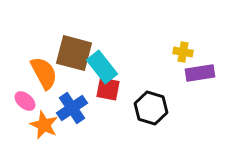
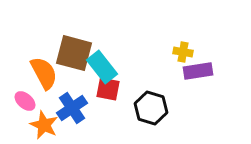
purple rectangle: moved 2 px left, 2 px up
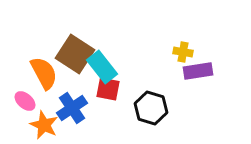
brown square: moved 1 px right, 1 px down; rotated 18 degrees clockwise
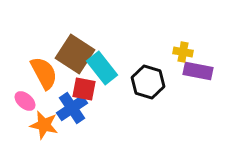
cyan rectangle: moved 1 px down
purple rectangle: rotated 20 degrees clockwise
red square: moved 24 px left
black hexagon: moved 3 px left, 26 px up
orange star: rotated 12 degrees counterclockwise
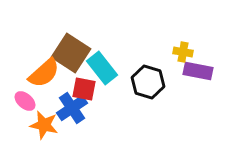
brown square: moved 4 px left, 1 px up
orange semicircle: rotated 76 degrees clockwise
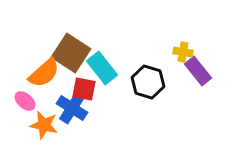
purple rectangle: rotated 40 degrees clockwise
blue cross: rotated 24 degrees counterclockwise
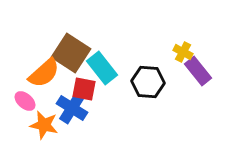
yellow cross: rotated 18 degrees clockwise
black hexagon: rotated 12 degrees counterclockwise
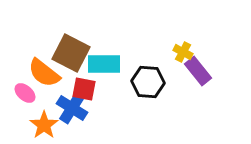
brown square: rotated 6 degrees counterclockwise
cyan rectangle: moved 2 px right, 4 px up; rotated 52 degrees counterclockwise
orange semicircle: rotated 80 degrees clockwise
pink ellipse: moved 8 px up
orange star: rotated 24 degrees clockwise
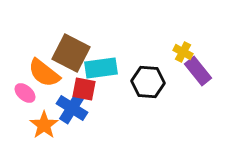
cyan rectangle: moved 3 px left, 4 px down; rotated 8 degrees counterclockwise
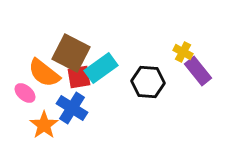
cyan rectangle: rotated 28 degrees counterclockwise
red square: moved 5 px left, 12 px up; rotated 20 degrees counterclockwise
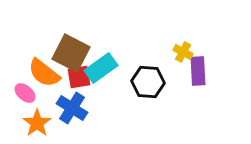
purple rectangle: rotated 36 degrees clockwise
orange star: moved 7 px left, 2 px up
